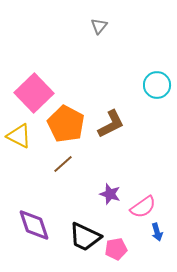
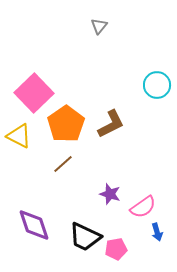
orange pentagon: rotated 9 degrees clockwise
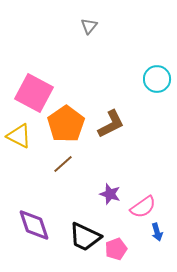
gray triangle: moved 10 px left
cyan circle: moved 6 px up
pink square: rotated 18 degrees counterclockwise
pink pentagon: rotated 10 degrees counterclockwise
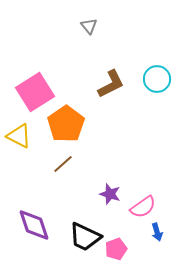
gray triangle: rotated 18 degrees counterclockwise
pink square: moved 1 px right, 1 px up; rotated 30 degrees clockwise
brown L-shape: moved 40 px up
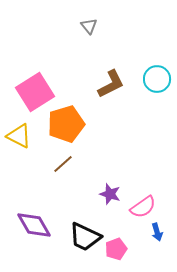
orange pentagon: rotated 18 degrees clockwise
purple diamond: rotated 12 degrees counterclockwise
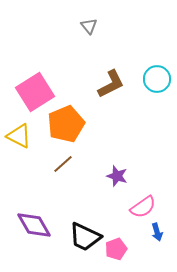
orange pentagon: rotated 6 degrees counterclockwise
purple star: moved 7 px right, 18 px up
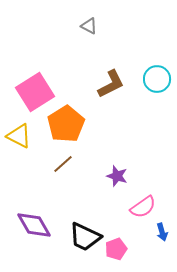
gray triangle: rotated 24 degrees counterclockwise
orange pentagon: rotated 9 degrees counterclockwise
blue arrow: moved 5 px right
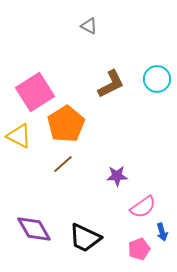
purple star: rotated 20 degrees counterclockwise
purple diamond: moved 4 px down
black trapezoid: moved 1 px down
pink pentagon: moved 23 px right
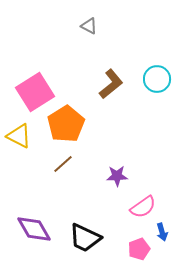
brown L-shape: rotated 12 degrees counterclockwise
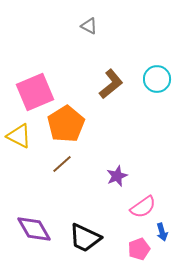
pink square: rotated 9 degrees clockwise
brown line: moved 1 px left
purple star: rotated 20 degrees counterclockwise
